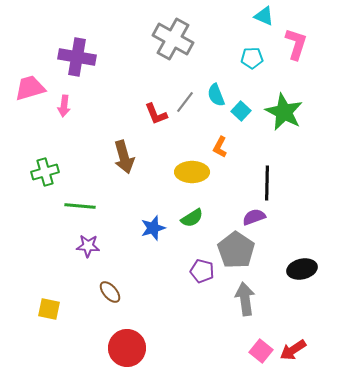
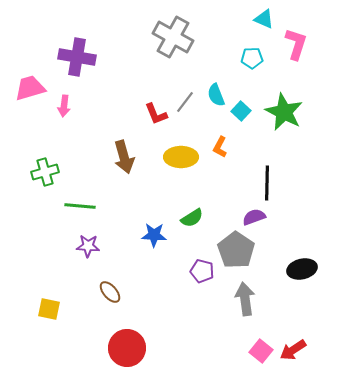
cyan triangle: moved 3 px down
gray cross: moved 2 px up
yellow ellipse: moved 11 px left, 15 px up
blue star: moved 1 px right, 7 px down; rotated 20 degrees clockwise
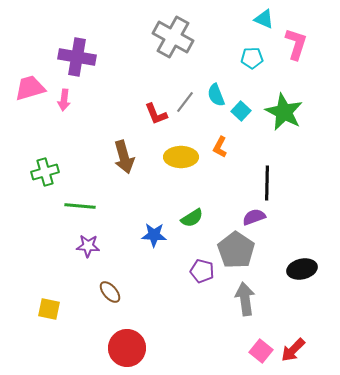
pink arrow: moved 6 px up
red arrow: rotated 12 degrees counterclockwise
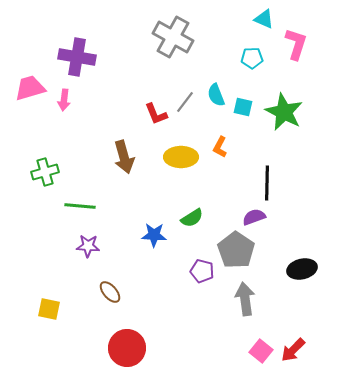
cyan square: moved 2 px right, 4 px up; rotated 30 degrees counterclockwise
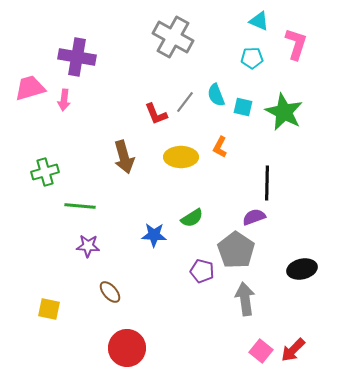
cyan triangle: moved 5 px left, 2 px down
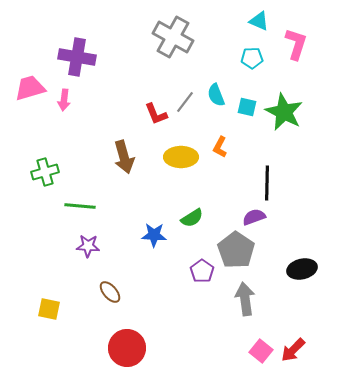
cyan square: moved 4 px right
purple pentagon: rotated 20 degrees clockwise
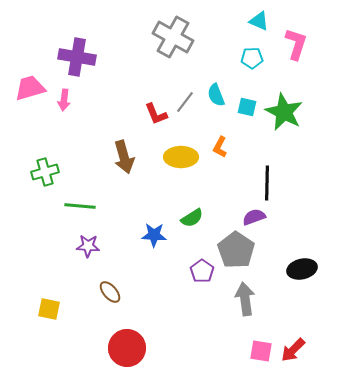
pink square: rotated 30 degrees counterclockwise
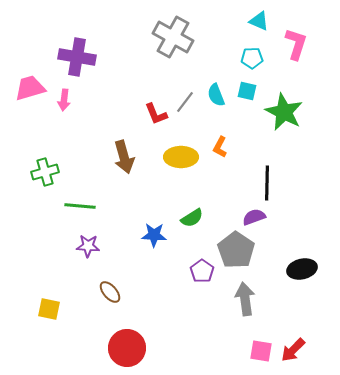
cyan square: moved 16 px up
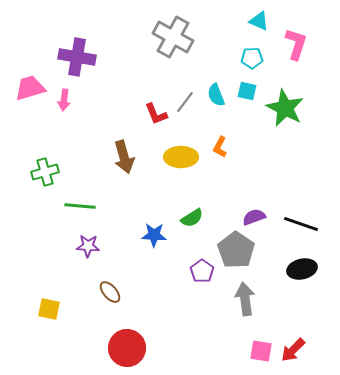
green star: moved 1 px right, 4 px up
black line: moved 34 px right, 41 px down; rotated 72 degrees counterclockwise
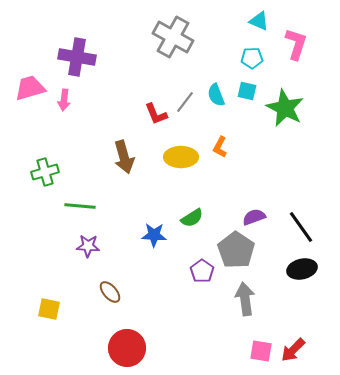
black line: moved 3 px down; rotated 36 degrees clockwise
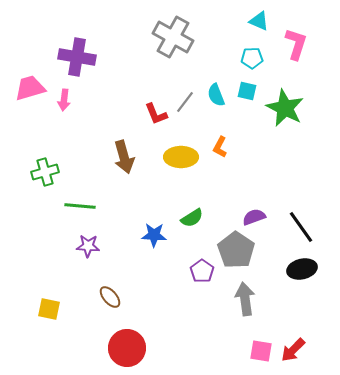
brown ellipse: moved 5 px down
